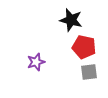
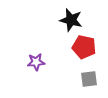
purple star: rotated 12 degrees clockwise
gray square: moved 7 px down
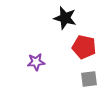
black star: moved 6 px left, 2 px up
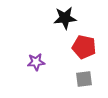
black star: rotated 20 degrees counterclockwise
gray square: moved 5 px left
